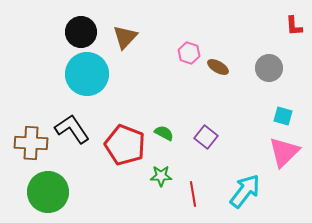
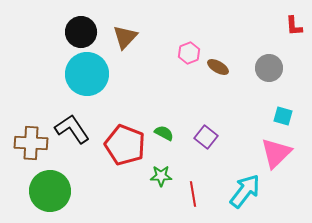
pink hexagon: rotated 20 degrees clockwise
pink triangle: moved 8 px left, 1 px down
green circle: moved 2 px right, 1 px up
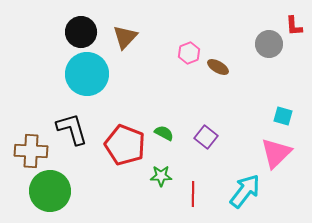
gray circle: moved 24 px up
black L-shape: rotated 18 degrees clockwise
brown cross: moved 8 px down
red line: rotated 10 degrees clockwise
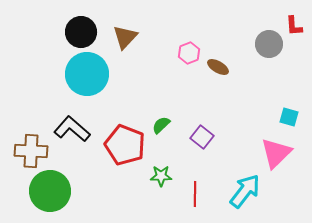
cyan square: moved 6 px right, 1 px down
black L-shape: rotated 33 degrees counterclockwise
green semicircle: moved 3 px left, 8 px up; rotated 72 degrees counterclockwise
purple square: moved 4 px left
red line: moved 2 px right
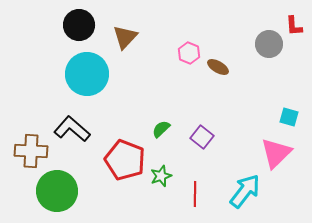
black circle: moved 2 px left, 7 px up
pink hexagon: rotated 15 degrees counterclockwise
green semicircle: moved 4 px down
red pentagon: moved 15 px down
green star: rotated 20 degrees counterclockwise
green circle: moved 7 px right
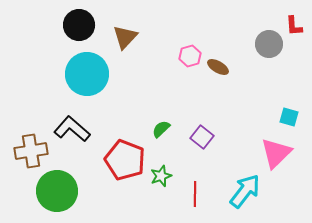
pink hexagon: moved 1 px right, 3 px down; rotated 20 degrees clockwise
brown cross: rotated 12 degrees counterclockwise
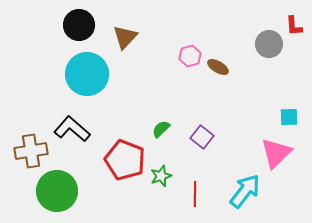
cyan square: rotated 18 degrees counterclockwise
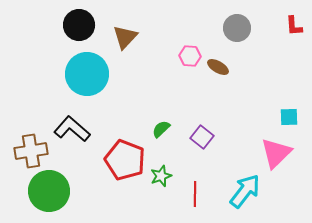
gray circle: moved 32 px left, 16 px up
pink hexagon: rotated 20 degrees clockwise
green circle: moved 8 px left
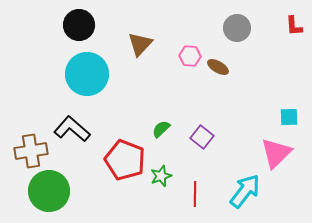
brown triangle: moved 15 px right, 7 px down
